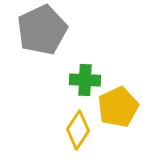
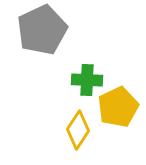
green cross: moved 2 px right
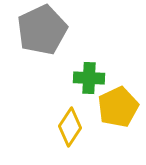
green cross: moved 2 px right, 2 px up
yellow diamond: moved 8 px left, 3 px up
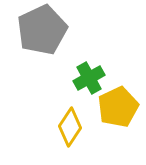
green cross: rotated 32 degrees counterclockwise
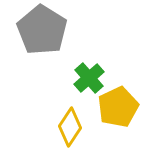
gray pentagon: rotated 15 degrees counterclockwise
green cross: rotated 12 degrees counterclockwise
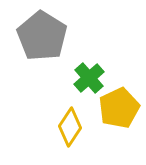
gray pentagon: moved 6 px down
yellow pentagon: moved 1 px right, 1 px down
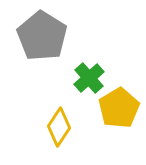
yellow pentagon: rotated 6 degrees counterclockwise
yellow diamond: moved 11 px left
